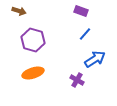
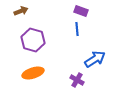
brown arrow: moved 2 px right; rotated 40 degrees counterclockwise
blue line: moved 8 px left, 5 px up; rotated 48 degrees counterclockwise
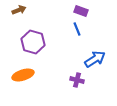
brown arrow: moved 2 px left, 1 px up
blue line: rotated 16 degrees counterclockwise
purple hexagon: moved 2 px down
orange ellipse: moved 10 px left, 2 px down
purple cross: rotated 16 degrees counterclockwise
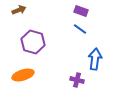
blue line: moved 3 px right; rotated 32 degrees counterclockwise
blue arrow: rotated 50 degrees counterclockwise
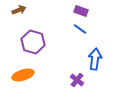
purple cross: rotated 24 degrees clockwise
